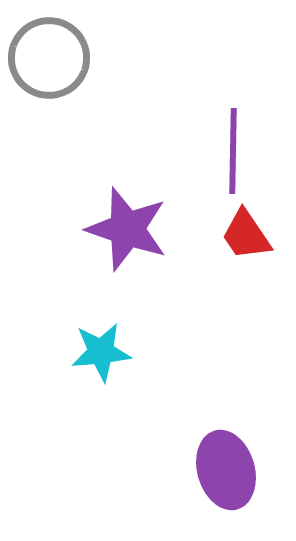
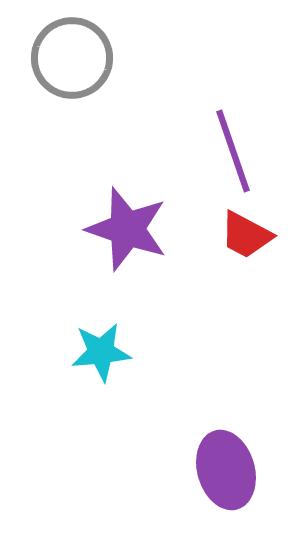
gray circle: moved 23 px right
purple line: rotated 20 degrees counterclockwise
red trapezoid: rotated 28 degrees counterclockwise
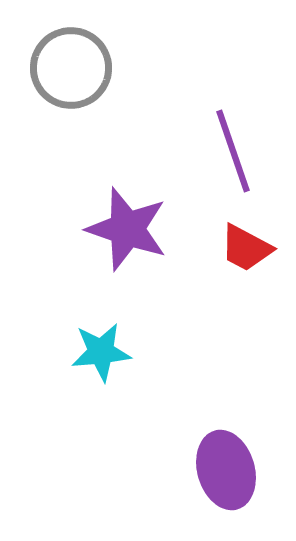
gray circle: moved 1 px left, 10 px down
red trapezoid: moved 13 px down
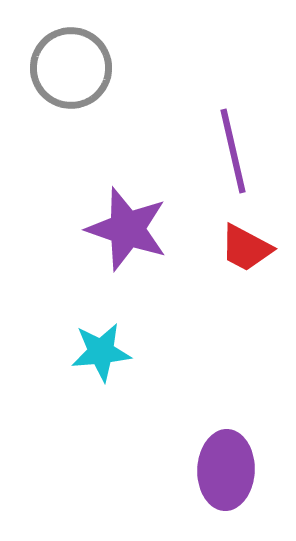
purple line: rotated 6 degrees clockwise
purple ellipse: rotated 18 degrees clockwise
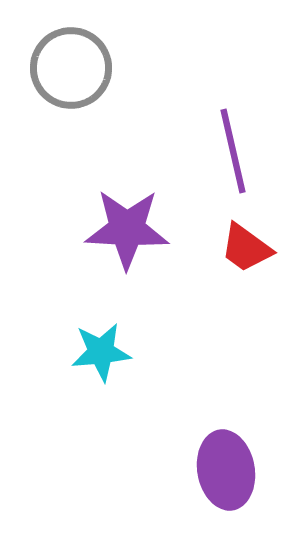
purple star: rotated 16 degrees counterclockwise
red trapezoid: rotated 8 degrees clockwise
purple ellipse: rotated 12 degrees counterclockwise
